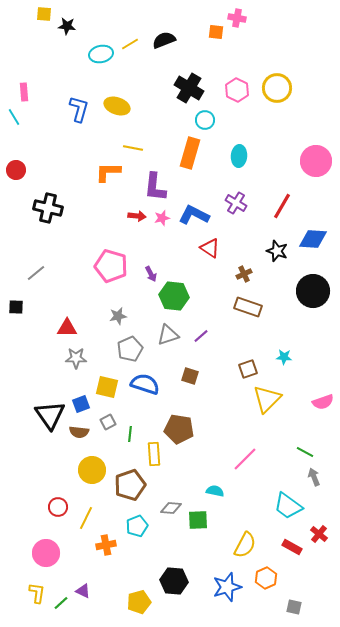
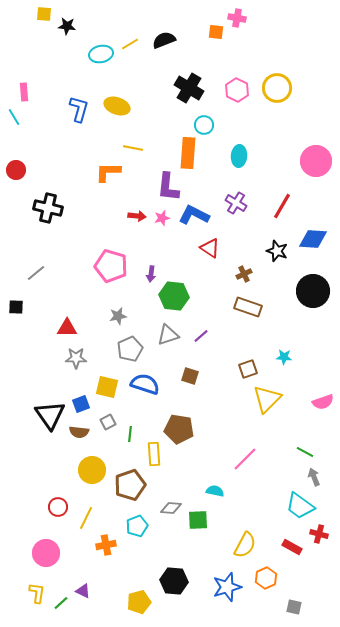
cyan circle at (205, 120): moved 1 px left, 5 px down
orange rectangle at (190, 153): moved 2 px left; rotated 12 degrees counterclockwise
purple L-shape at (155, 187): moved 13 px right
purple arrow at (151, 274): rotated 35 degrees clockwise
cyan trapezoid at (288, 506): moved 12 px right
red cross at (319, 534): rotated 24 degrees counterclockwise
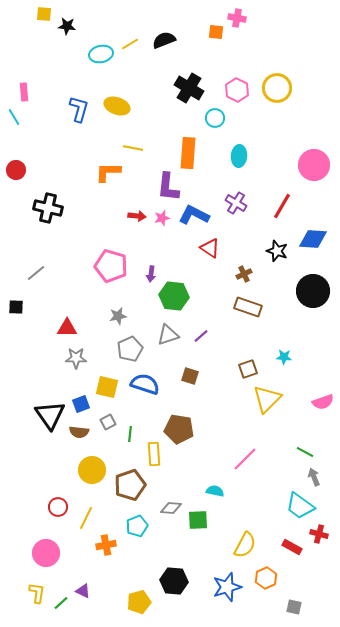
cyan circle at (204, 125): moved 11 px right, 7 px up
pink circle at (316, 161): moved 2 px left, 4 px down
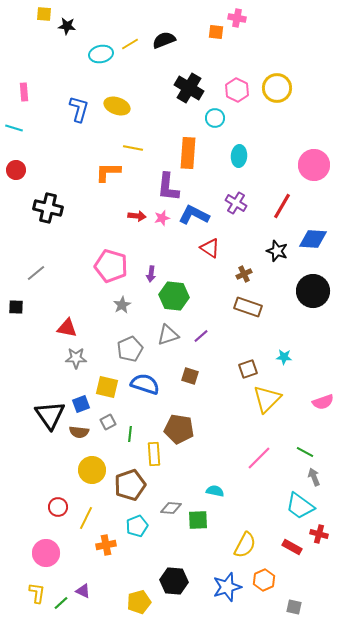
cyan line at (14, 117): moved 11 px down; rotated 42 degrees counterclockwise
gray star at (118, 316): moved 4 px right, 11 px up; rotated 18 degrees counterclockwise
red triangle at (67, 328): rotated 10 degrees clockwise
pink line at (245, 459): moved 14 px right, 1 px up
orange hexagon at (266, 578): moved 2 px left, 2 px down
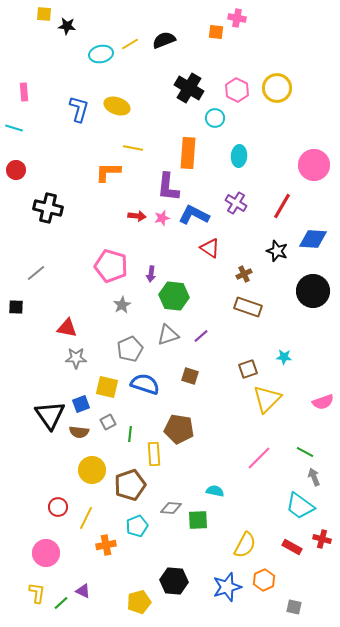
red cross at (319, 534): moved 3 px right, 5 px down
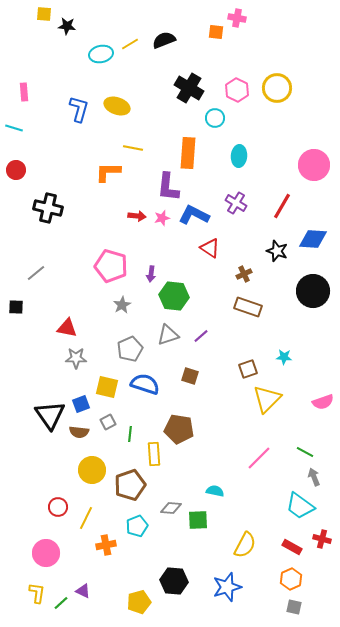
orange hexagon at (264, 580): moved 27 px right, 1 px up
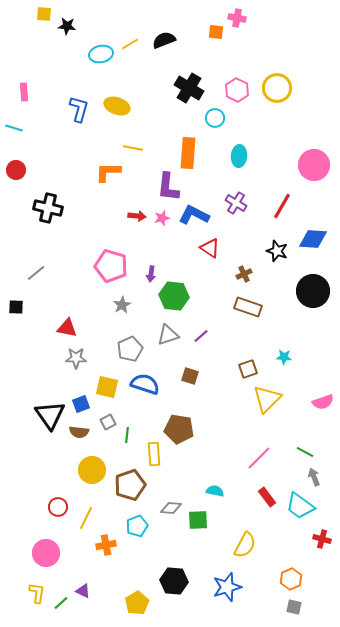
green line at (130, 434): moved 3 px left, 1 px down
red rectangle at (292, 547): moved 25 px left, 50 px up; rotated 24 degrees clockwise
yellow pentagon at (139, 602): moved 2 px left, 1 px down; rotated 15 degrees counterclockwise
